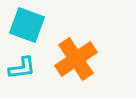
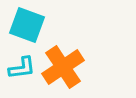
orange cross: moved 13 px left, 8 px down
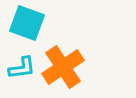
cyan square: moved 2 px up
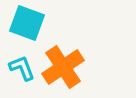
cyan L-shape: rotated 104 degrees counterclockwise
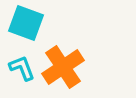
cyan square: moved 1 px left
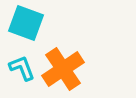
orange cross: moved 2 px down
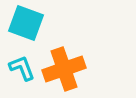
orange cross: moved 1 px right; rotated 15 degrees clockwise
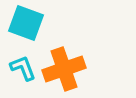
cyan L-shape: moved 1 px right
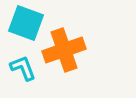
orange cross: moved 19 px up
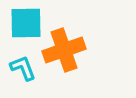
cyan square: rotated 21 degrees counterclockwise
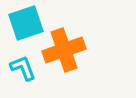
cyan square: rotated 18 degrees counterclockwise
